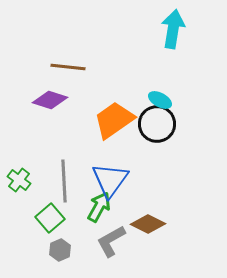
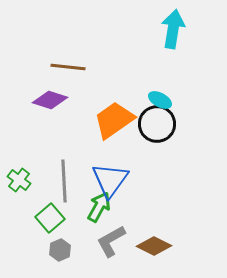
brown diamond: moved 6 px right, 22 px down
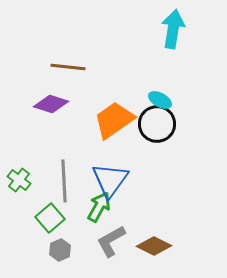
purple diamond: moved 1 px right, 4 px down
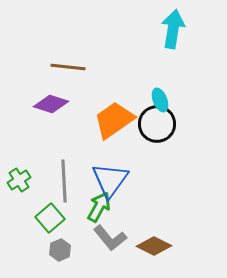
cyan ellipse: rotated 40 degrees clockwise
green cross: rotated 20 degrees clockwise
gray L-shape: moved 1 px left, 3 px up; rotated 100 degrees counterclockwise
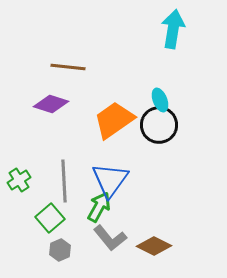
black circle: moved 2 px right, 1 px down
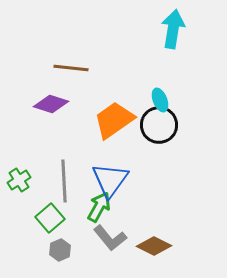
brown line: moved 3 px right, 1 px down
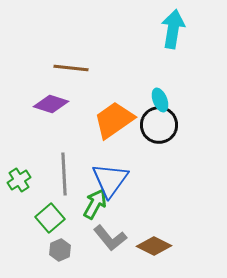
gray line: moved 7 px up
green arrow: moved 4 px left, 3 px up
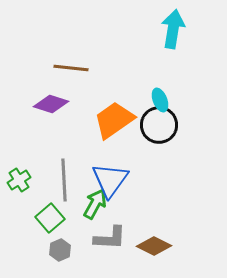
gray line: moved 6 px down
gray L-shape: rotated 48 degrees counterclockwise
